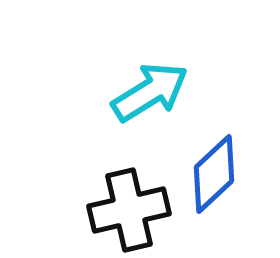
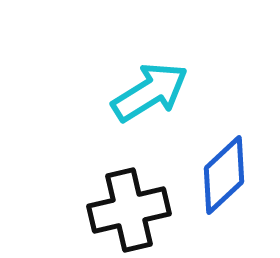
blue diamond: moved 10 px right, 1 px down
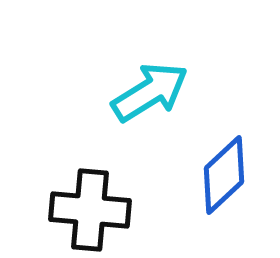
black cross: moved 39 px left; rotated 18 degrees clockwise
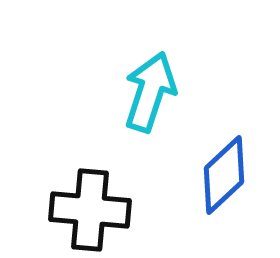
cyan arrow: rotated 40 degrees counterclockwise
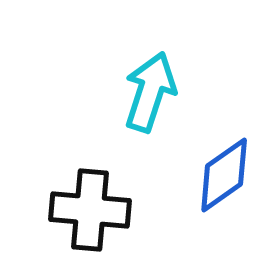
blue diamond: rotated 8 degrees clockwise
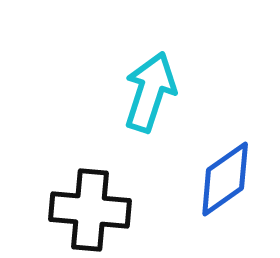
blue diamond: moved 1 px right, 4 px down
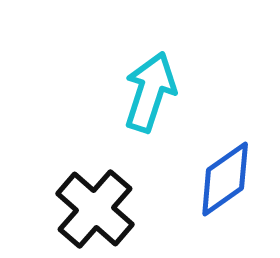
black cross: moved 5 px right, 1 px up; rotated 36 degrees clockwise
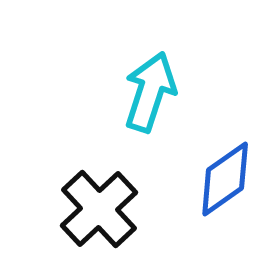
black cross: moved 4 px right; rotated 6 degrees clockwise
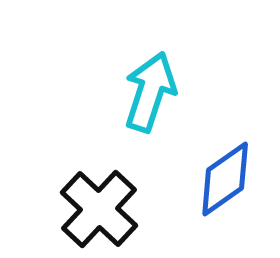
black cross: rotated 4 degrees counterclockwise
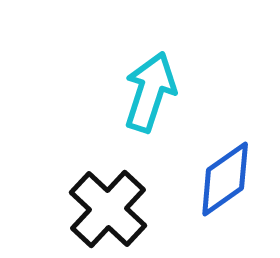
black cross: moved 9 px right
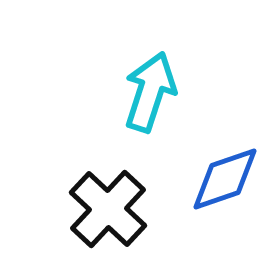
blue diamond: rotated 16 degrees clockwise
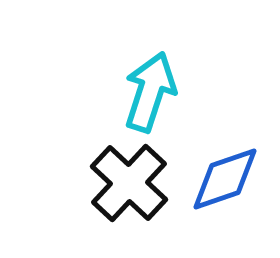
black cross: moved 21 px right, 26 px up
